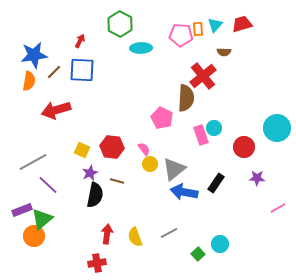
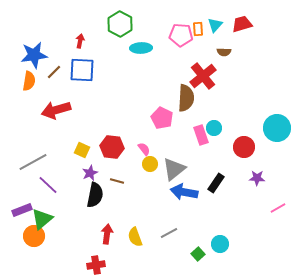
red arrow at (80, 41): rotated 16 degrees counterclockwise
red cross at (97, 263): moved 1 px left, 2 px down
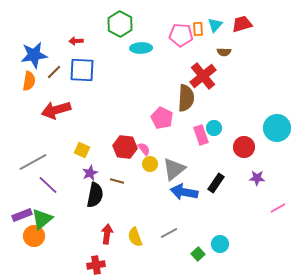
red arrow at (80, 41): moved 4 px left; rotated 104 degrees counterclockwise
red hexagon at (112, 147): moved 13 px right
purple rectangle at (22, 210): moved 5 px down
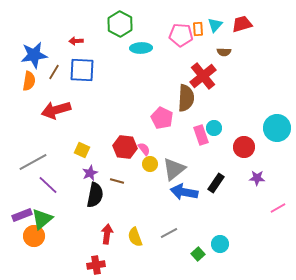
brown line at (54, 72): rotated 14 degrees counterclockwise
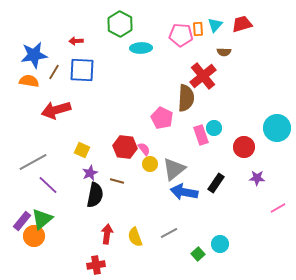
orange semicircle at (29, 81): rotated 90 degrees counterclockwise
purple rectangle at (22, 215): moved 6 px down; rotated 30 degrees counterclockwise
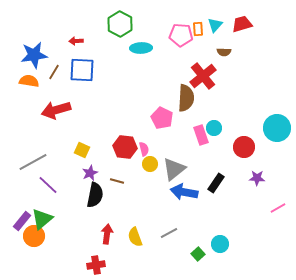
pink semicircle at (144, 149): rotated 24 degrees clockwise
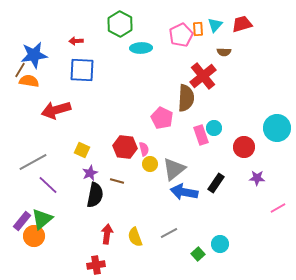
pink pentagon at (181, 35): rotated 30 degrees counterclockwise
brown line at (54, 72): moved 34 px left, 2 px up
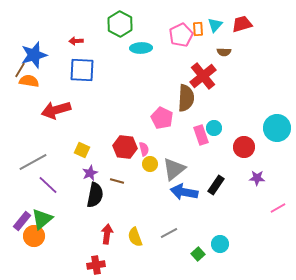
blue star at (34, 55): rotated 8 degrees counterclockwise
black rectangle at (216, 183): moved 2 px down
